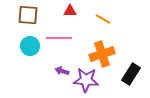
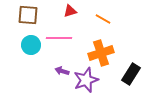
red triangle: rotated 16 degrees counterclockwise
cyan circle: moved 1 px right, 1 px up
orange cross: moved 1 px left, 1 px up
purple star: rotated 25 degrees counterclockwise
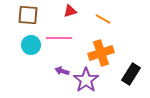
purple star: rotated 15 degrees counterclockwise
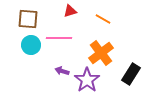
brown square: moved 4 px down
orange cross: rotated 20 degrees counterclockwise
purple star: moved 1 px right
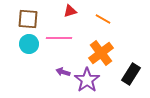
cyan circle: moved 2 px left, 1 px up
purple arrow: moved 1 px right, 1 px down
